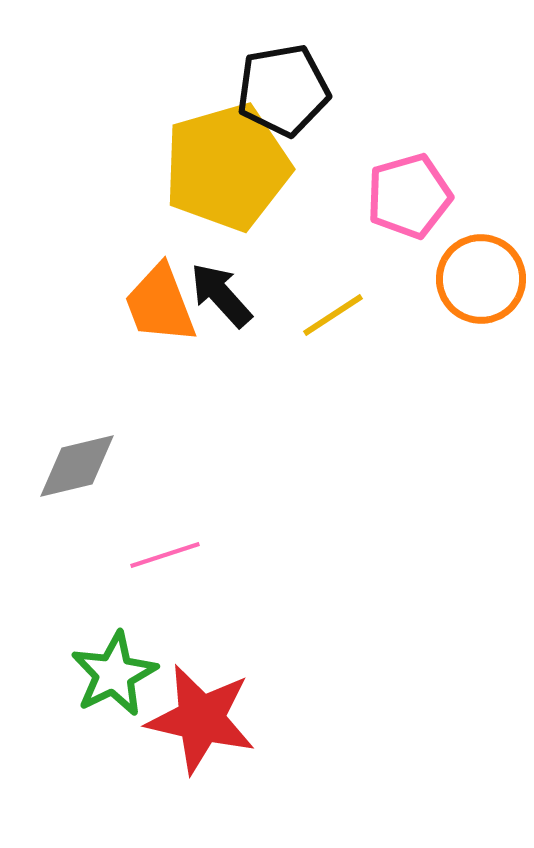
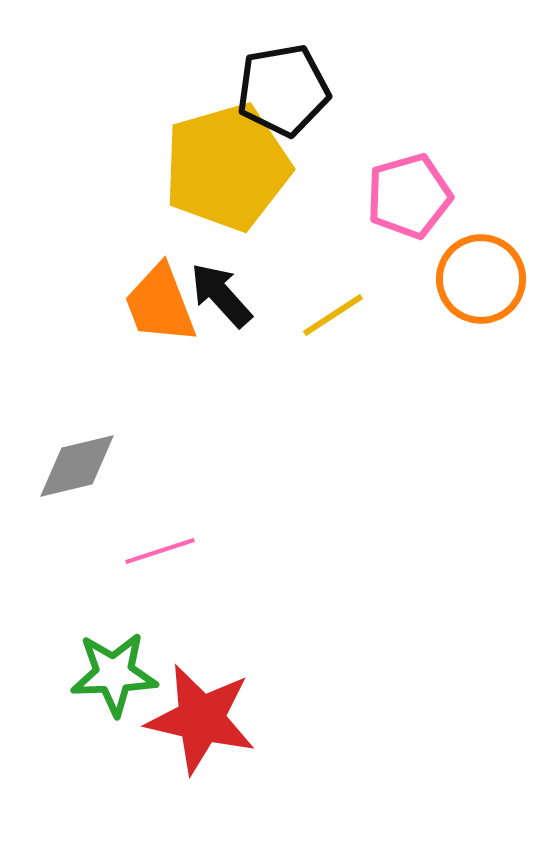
pink line: moved 5 px left, 4 px up
green star: rotated 24 degrees clockwise
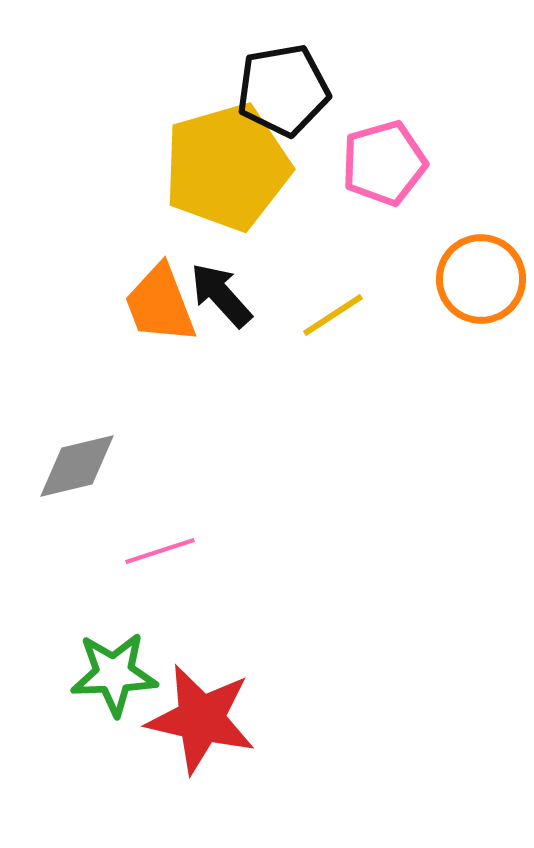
pink pentagon: moved 25 px left, 33 px up
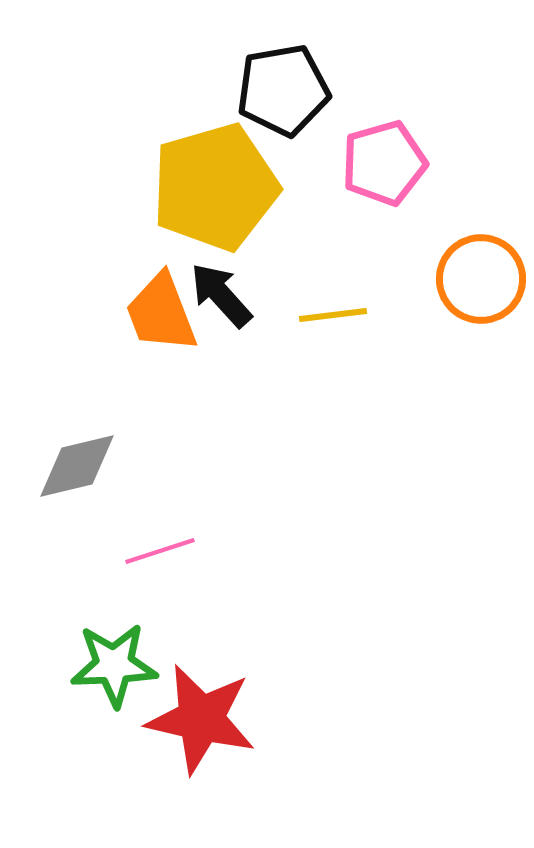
yellow pentagon: moved 12 px left, 20 px down
orange trapezoid: moved 1 px right, 9 px down
yellow line: rotated 26 degrees clockwise
green star: moved 9 px up
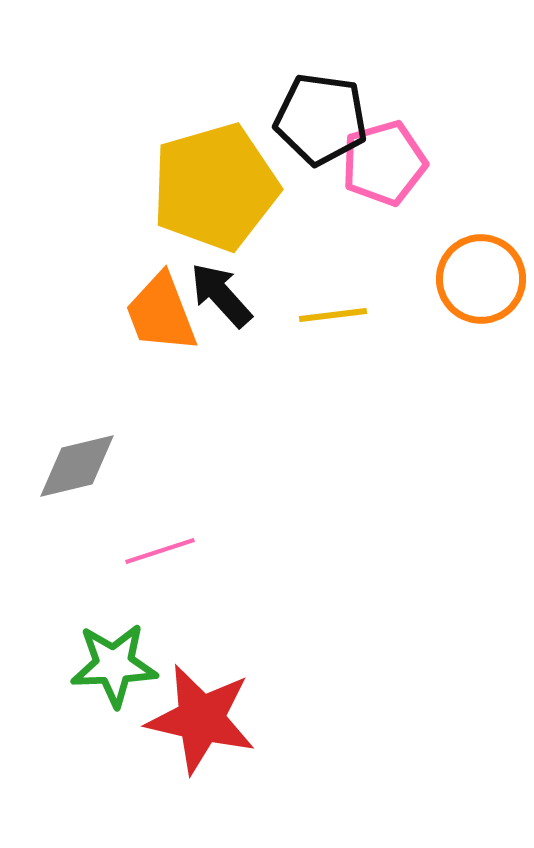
black pentagon: moved 38 px right, 29 px down; rotated 18 degrees clockwise
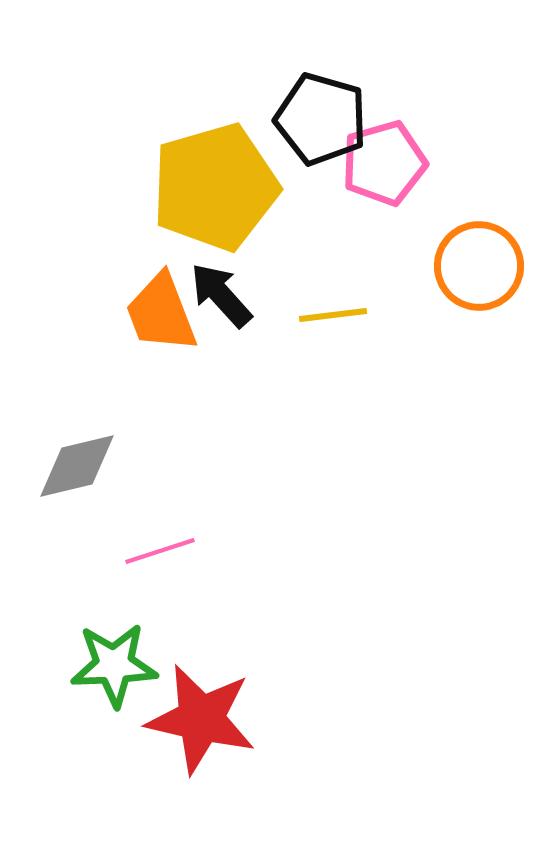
black pentagon: rotated 8 degrees clockwise
orange circle: moved 2 px left, 13 px up
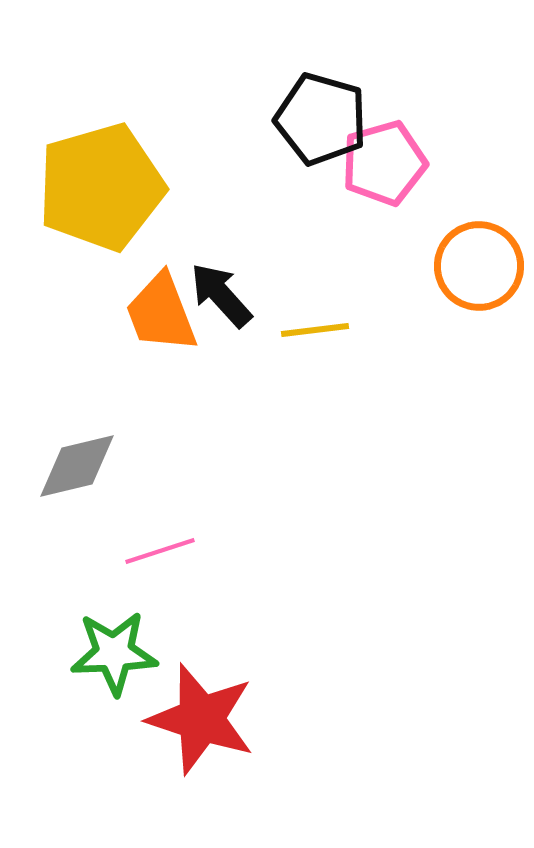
yellow pentagon: moved 114 px left
yellow line: moved 18 px left, 15 px down
green star: moved 12 px up
red star: rotated 5 degrees clockwise
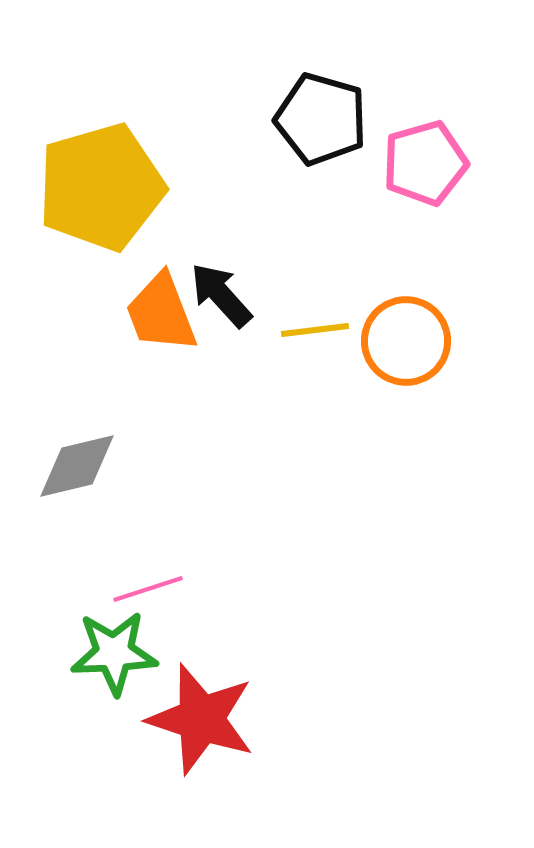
pink pentagon: moved 41 px right
orange circle: moved 73 px left, 75 px down
pink line: moved 12 px left, 38 px down
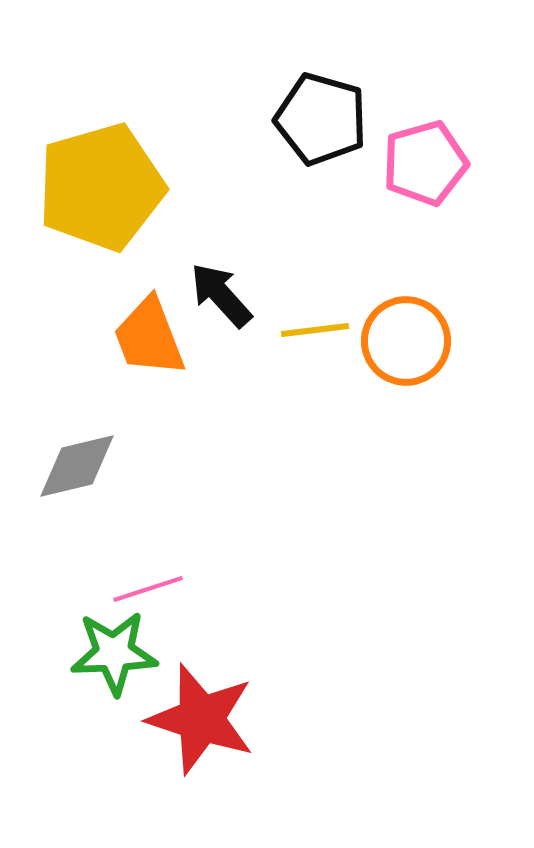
orange trapezoid: moved 12 px left, 24 px down
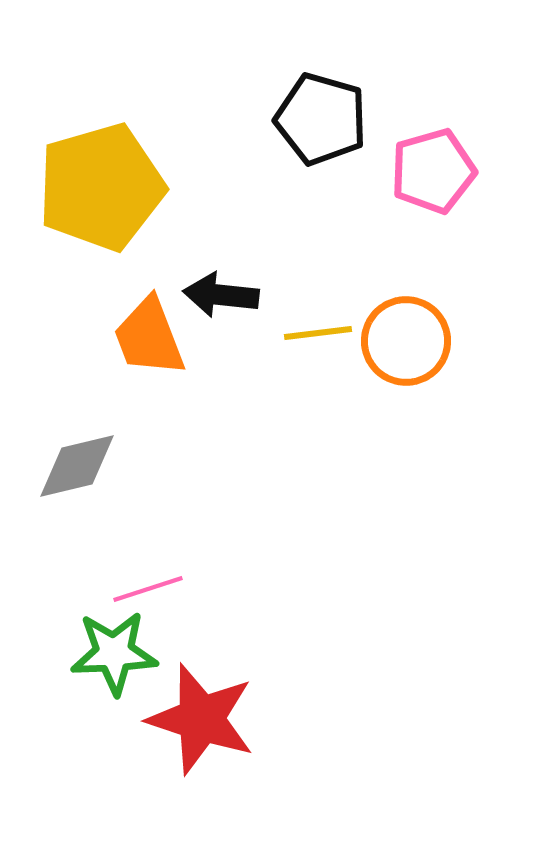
pink pentagon: moved 8 px right, 8 px down
black arrow: rotated 42 degrees counterclockwise
yellow line: moved 3 px right, 3 px down
